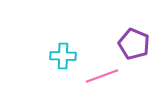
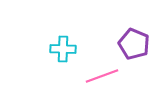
cyan cross: moved 7 px up
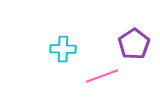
purple pentagon: rotated 16 degrees clockwise
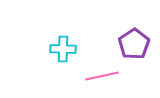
pink line: rotated 8 degrees clockwise
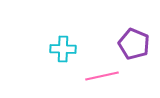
purple pentagon: rotated 16 degrees counterclockwise
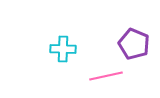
pink line: moved 4 px right
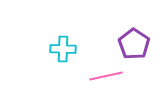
purple pentagon: rotated 12 degrees clockwise
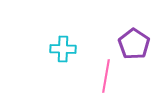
pink line: rotated 68 degrees counterclockwise
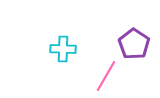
pink line: rotated 20 degrees clockwise
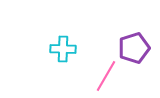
purple pentagon: moved 4 px down; rotated 20 degrees clockwise
